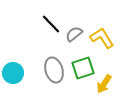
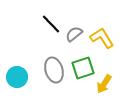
cyan circle: moved 4 px right, 4 px down
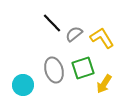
black line: moved 1 px right, 1 px up
cyan circle: moved 6 px right, 8 px down
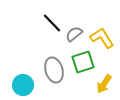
green square: moved 6 px up
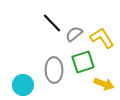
gray ellipse: rotated 15 degrees clockwise
yellow arrow: rotated 102 degrees counterclockwise
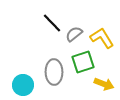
gray ellipse: moved 2 px down
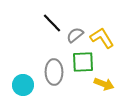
gray semicircle: moved 1 px right, 1 px down
green square: rotated 15 degrees clockwise
